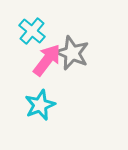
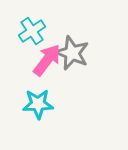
cyan cross: rotated 16 degrees clockwise
cyan star: moved 2 px left, 1 px up; rotated 20 degrees clockwise
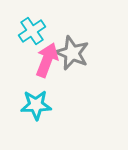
pink arrow: rotated 16 degrees counterclockwise
cyan star: moved 2 px left, 1 px down
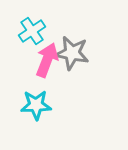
gray star: rotated 12 degrees counterclockwise
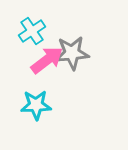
gray star: rotated 16 degrees counterclockwise
pink arrow: rotated 32 degrees clockwise
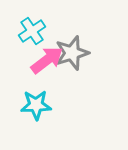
gray star: rotated 12 degrees counterclockwise
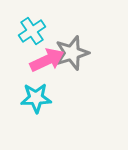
pink arrow: rotated 12 degrees clockwise
cyan star: moved 7 px up
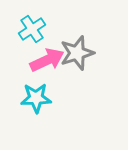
cyan cross: moved 2 px up
gray star: moved 5 px right
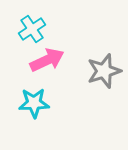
gray star: moved 27 px right, 18 px down
cyan star: moved 2 px left, 5 px down
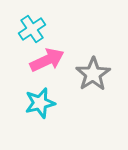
gray star: moved 11 px left, 3 px down; rotated 16 degrees counterclockwise
cyan star: moved 6 px right; rotated 12 degrees counterclockwise
